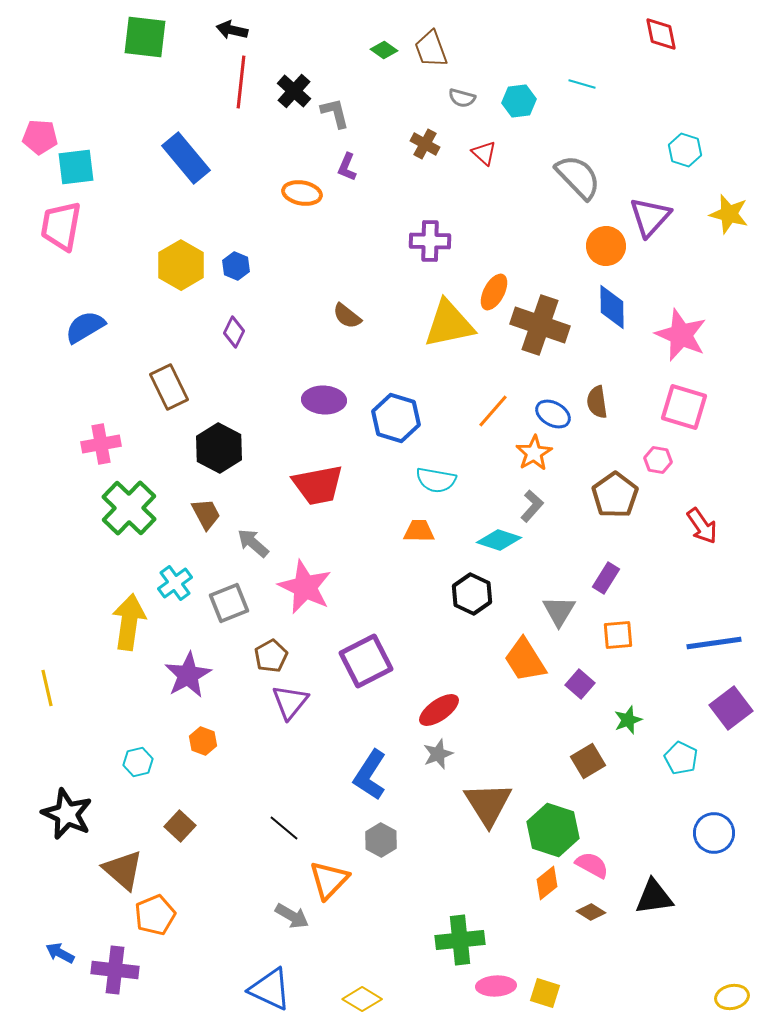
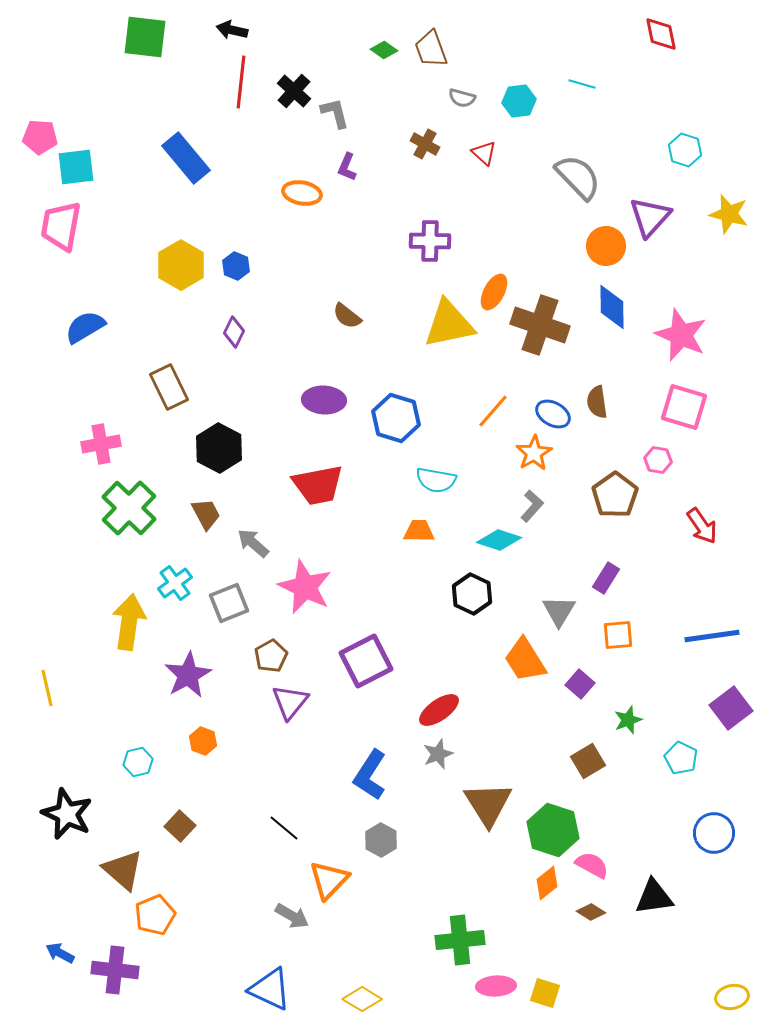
blue line at (714, 643): moved 2 px left, 7 px up
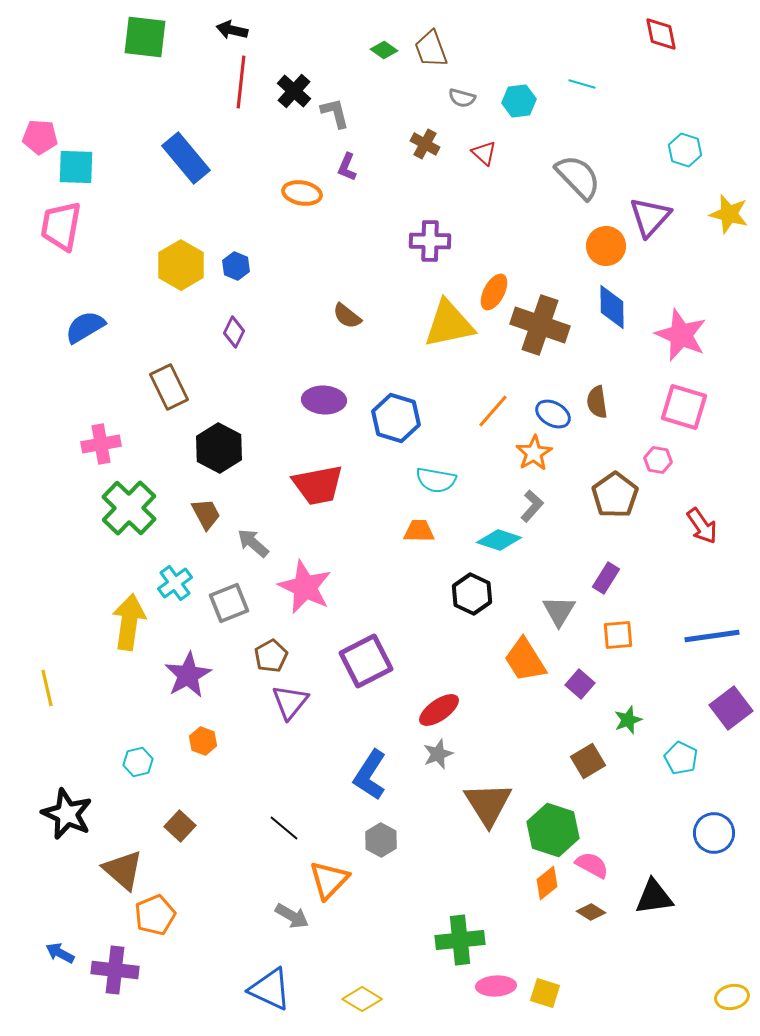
cyan square at (76, 167): rotated 9 degrees clockwise
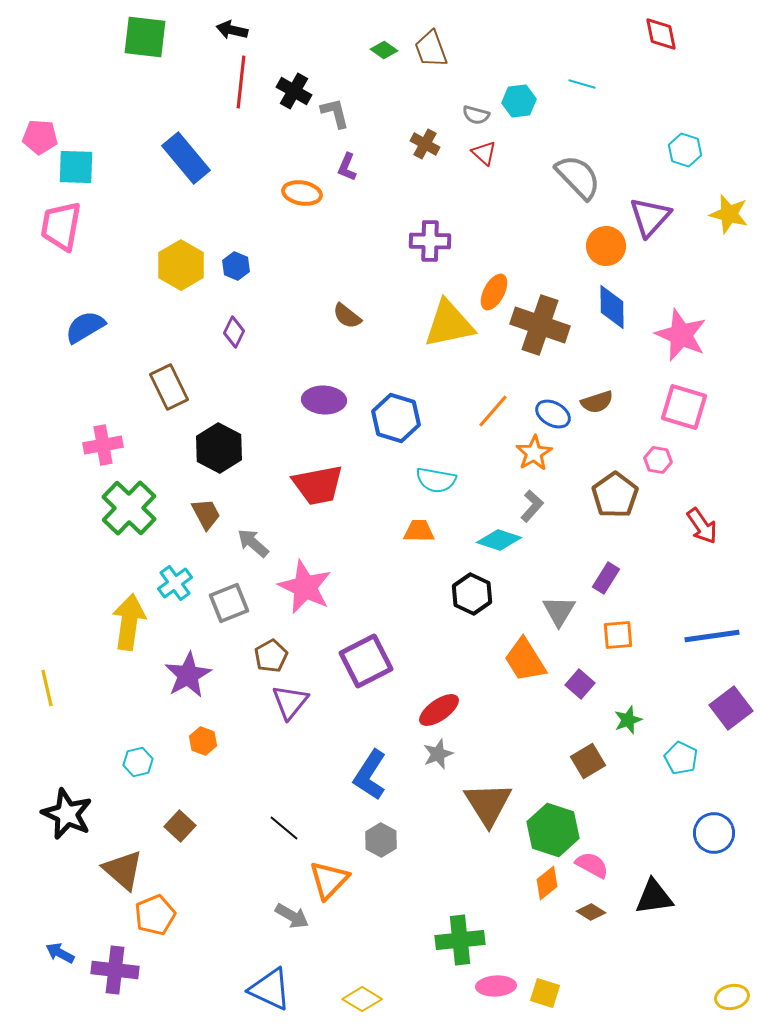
black cross at (294, 91): rotated 12 degrees counterclockwise
gray semicircle at (462, 98): moved 14 px right, 17 px down
brown semicircle at (597, 402): rotated 100 degrees counterclockwise
pink cross at (101, 444): moved 2 px right, 1 px down
